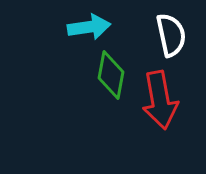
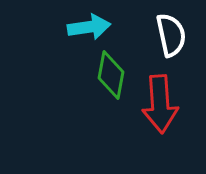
red arrow: moved 4 px down; rotated 6 degrees clockwise
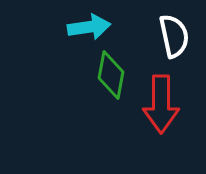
white semicircle: moved 3 px right, 1 px down
red arrow: moved 1 px right; rotated 4 degrees clockwise
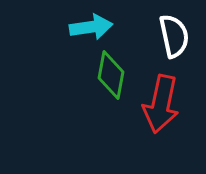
cyan arrow: moved 2 px right
red arrow: rotated 12 degrees clockwise
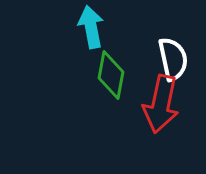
cyan arrow: rotated 93 degrees counterclockwise
white semicircle: moved 1 px left, 23 px down
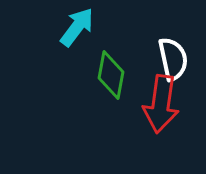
cyan arrow: moved 14 px left; rotated 48 degrees clockwise
red arrow: rotated 4 degrees counterclockwise
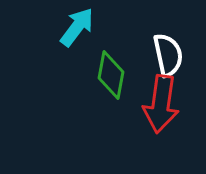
white semicircle: moved 5 px left, 4 px up
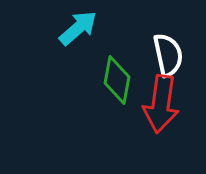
cyan arrow: moved 1 px right, 1 px down; rotated 12 degrees clockwise
green diamond: moved 6 px right, 5 px down
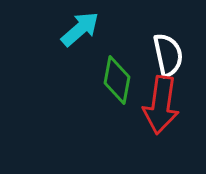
cyan arrow: moved 2 px right, 1 px down
red arrow: moved 1 px down
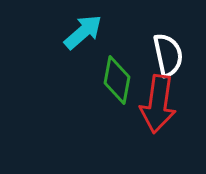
cyan arrow: moved 3 px right, 3 px down
red arrow: moved 3 px left, 1 px up
